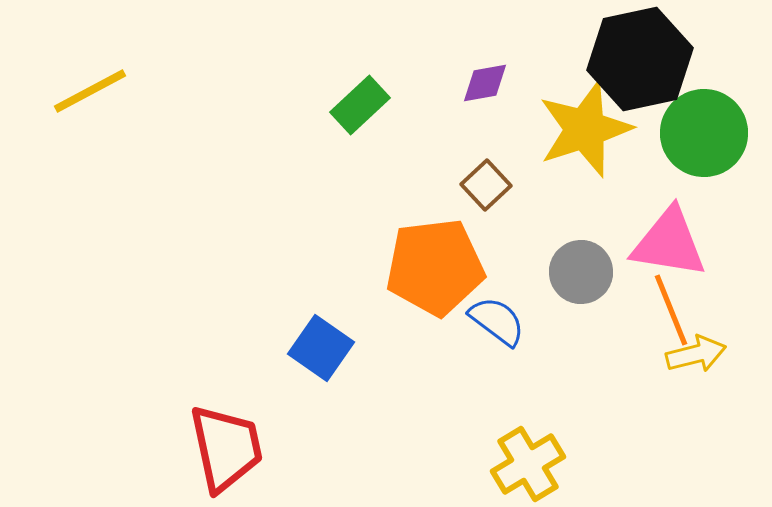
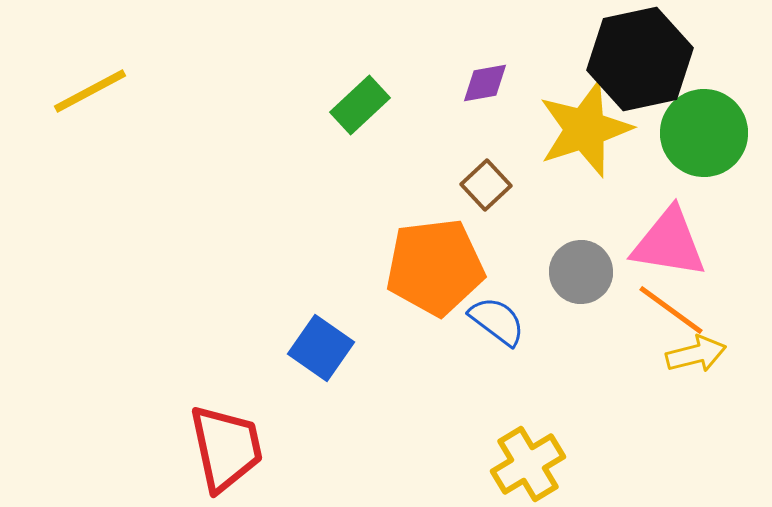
orange line: rotated 32 degrees counterclockwise
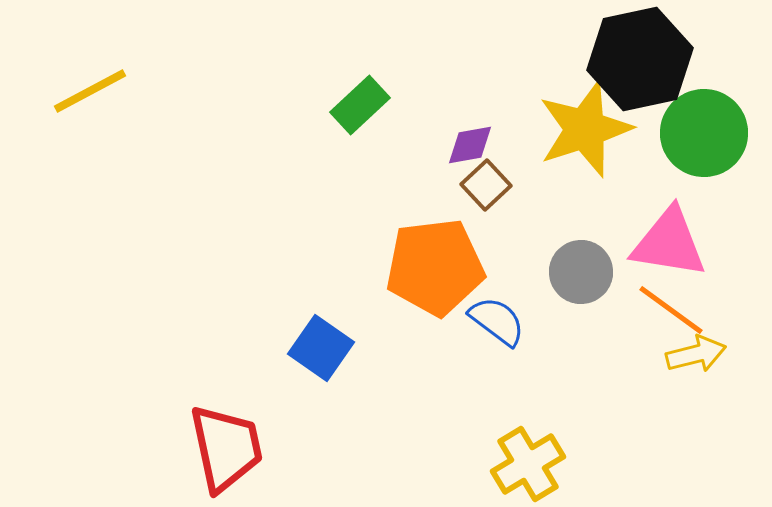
purple diamond: moved 15 px left, 62 px down
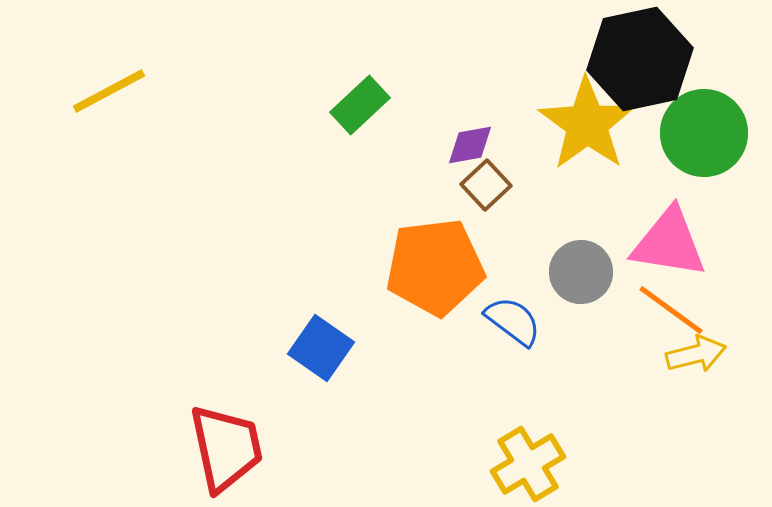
yellow line: moved 19 px right
yellow star: moved 2 px right, 5 px up; rotated 18 degrees counterclockwise
blue semicircle: moved 16 px right
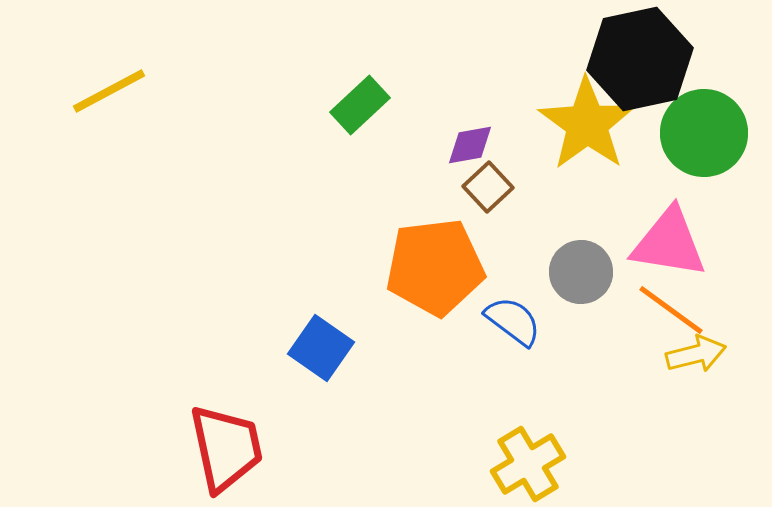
brown square: moved 2 px right, 2 px down
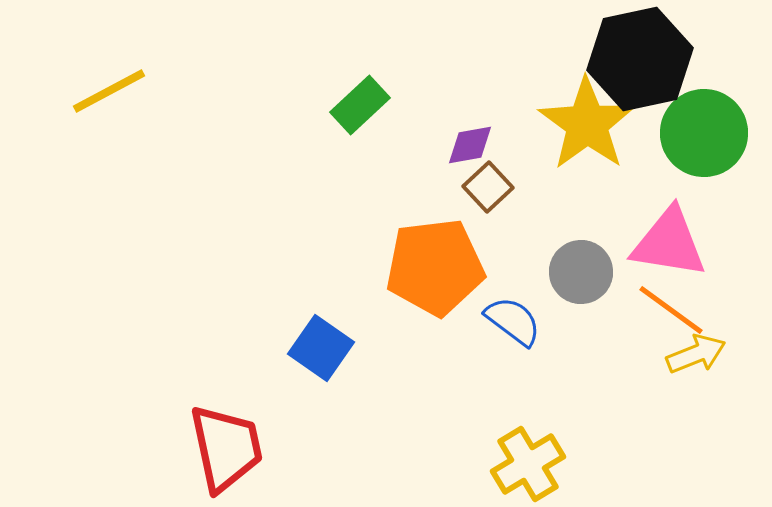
yellow arrow: rotated 8 degrees counterclockwise
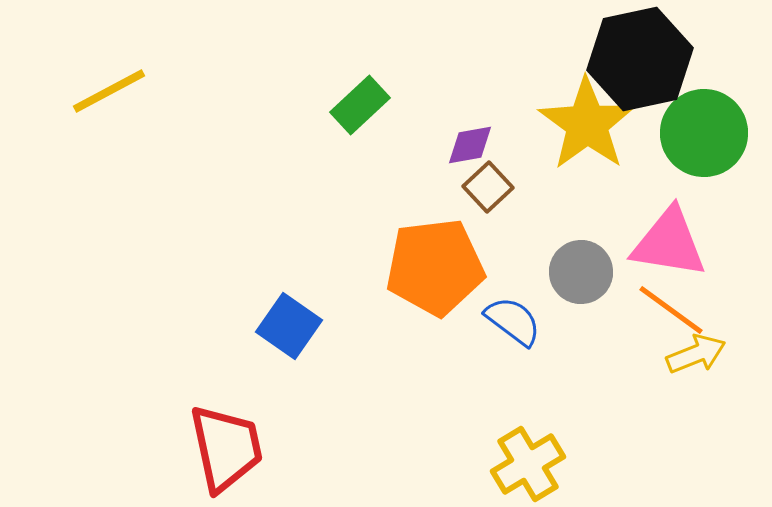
blue square: moved 32 px left, 22 px up
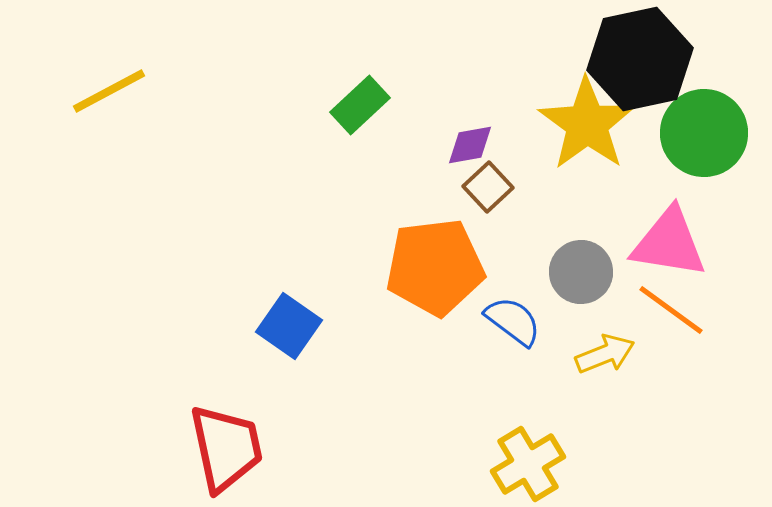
yellow arrow: moved 91 px left
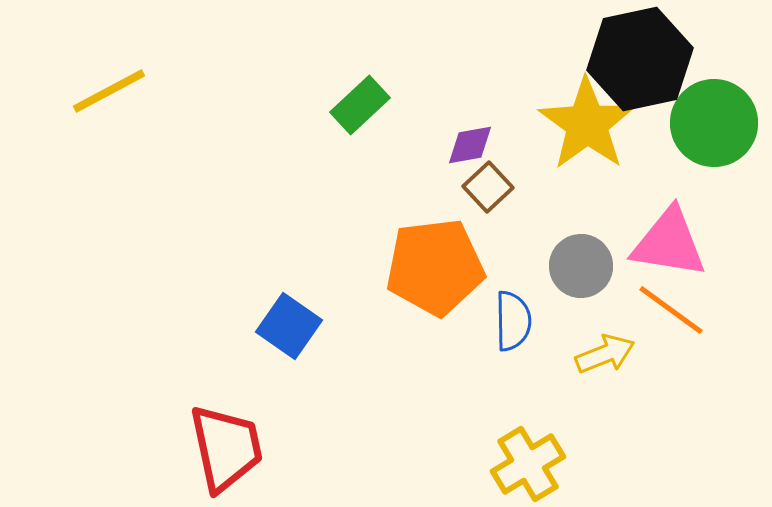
green circle: moved 10 px right, 10 px up
gray circle: moved 6 px up
blue semicircle: rotated 52 degrees clockwise
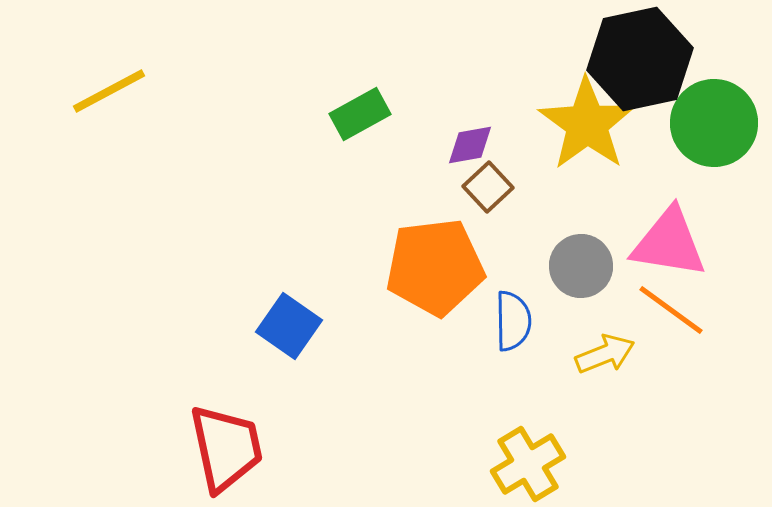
green rectangle: moved 9 px down; rotated 14 degrees clockwise
